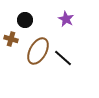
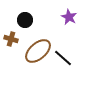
purple star: moved 3 px right, 2 px up
brown ellipse: rotated 20 degrees clockwise
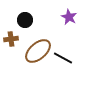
brown cross: rotated 24 degrees counterclockwise
black line: rotated 12 degrees counterclockwise
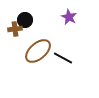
brown cross: moved 4 px right, 10 px up
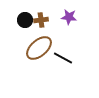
purple star: rotated 21 degrees counterclockwise
brown cross: moved 26 px right, 9 px up
brown ellipse: moved 1 px right, 3 px up
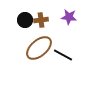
black line: moved 3 px up
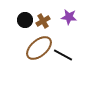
brown cross: moved 2 px right, 1 px down; rotated 24 degrees counterclockwise
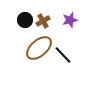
purple star: moved 1 px right, 3 px down; rotated 21 degrees counterclockwise
black line: rotated 18 degrees clockwise
